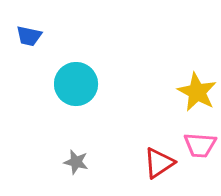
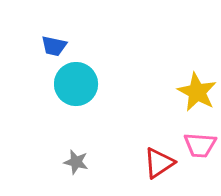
blue trapezoid: moved 25 px right, 10 px down
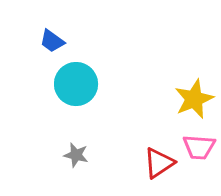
blue trapezoid: moved 2 px left, 5 px up; rotated 24 degrees clockwise
yellow star: moved 3 px left, 7 px down; rotated 21 degrees clockwise
pink trapezoid: moved 1 px left, 2 px down
gray star: moved 7 px up
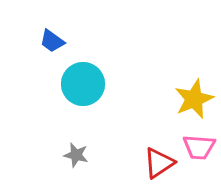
cyan circle: moved 7 px right
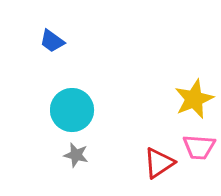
cyan circle: moved 11 px left, 26 px down
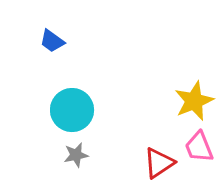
yellow star: moved 2 px down
pink trapezoid: rotated 64 degrees clockwise
gray star: rotated 25 degrees counterclockwise
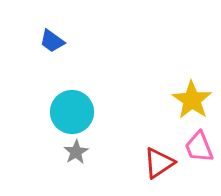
yellow star: moved 2 px left, 1 px up; rotated 15 degrees counterclockwise
cyan circle: moved 2 px down
gray star: moved 3 px up; rotated 20 degrees counterclockwise
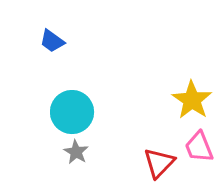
gray star: rotated 10 degrees counterclockwise
red triangle: rotated 12 degrees counterclockwise
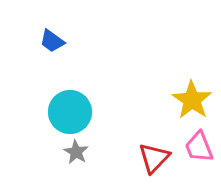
cyan circle: moved 2 px left
red triangle: moved 5 px left, 5 px up
